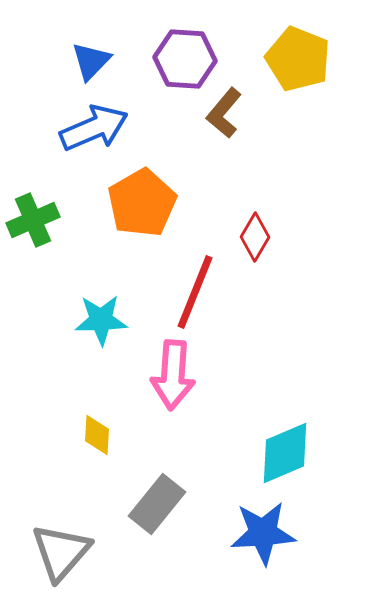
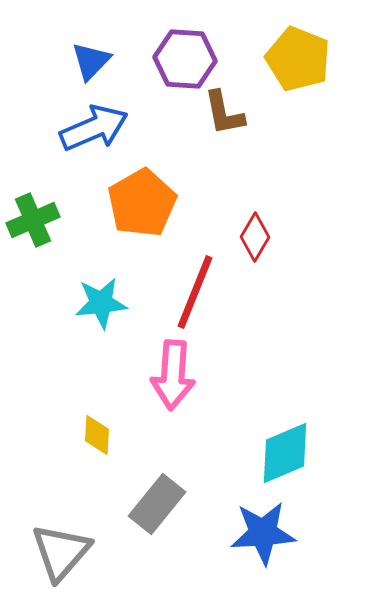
brown L-shape: rotated 51 degrees counterclockwise
cyan star: moved 17 px up; rotated 4 degrees counterclockwise
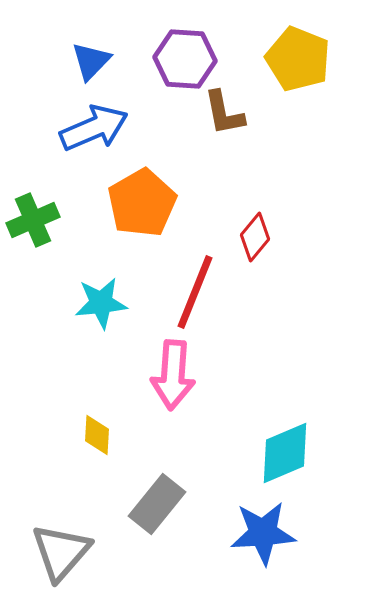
red diamond: rotated 9 degrees clockwise
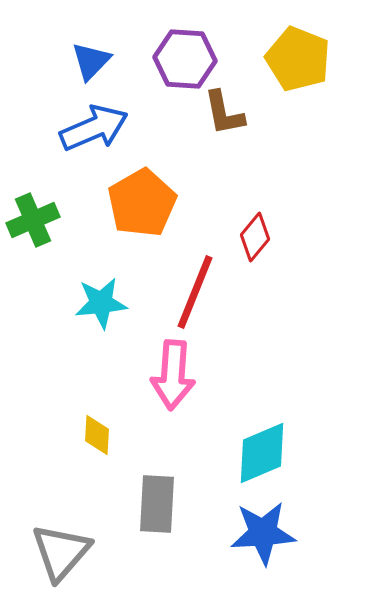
cyan diamond: moved 23 px left
gray rectangle: rotated 36 degrees counterclockwise
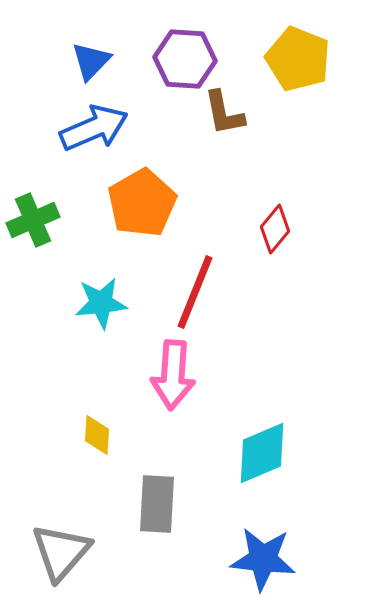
red diamond: moved 20 px right, 8 px up
blue star: moved 26 px down; rotated 10 degrees clockwise
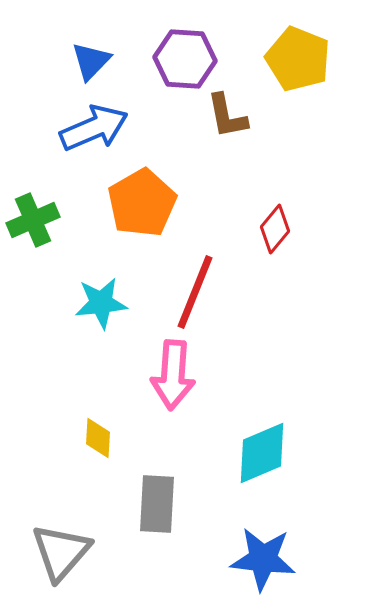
brown L-shape: moved 3 px right, 3 px down
yellow diamond: moved 1 px right, 3 px down
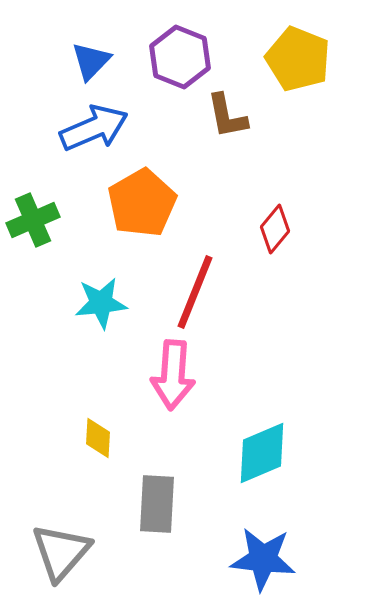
purple hexagon: moved 5 px left, 2 px up; rotated 18 degrees clockwise
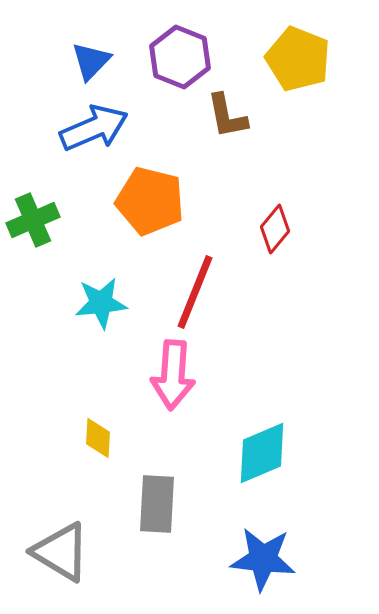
orange pentagon: moved 8 px right, 2 px up; rotated 28 degrees counterclockwise
gray triangle: rotated 40 degrees counterclockwise
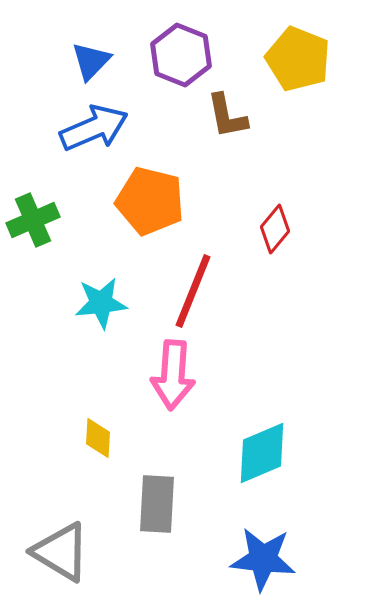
purple hexagon: moved 1 px right, 2 px up
red line: moved 2 px left, 1 px up
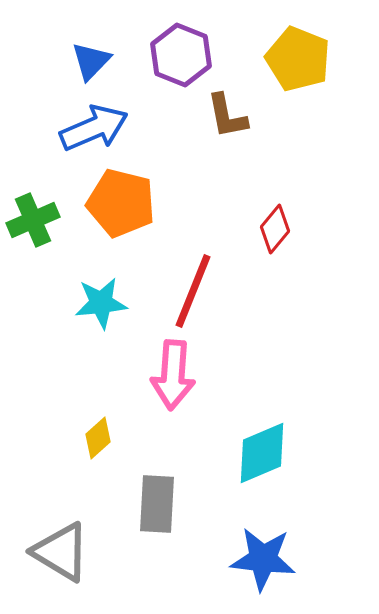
orange pentagon: moved 29 px left, 2 px down
yellow diamond: rotated 45 degrees clockwise
